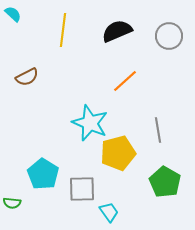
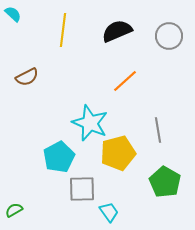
cyan pentagon: moved 16 px right, 17 px up; rotated 12 degrees clockwise
green semicircle: moved 2 px right, 7 px down; rotated 144 degrees clockwise
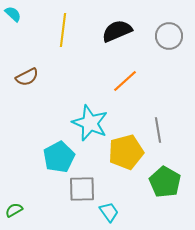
yellow pentagon: moved 8 px right, 1 px up
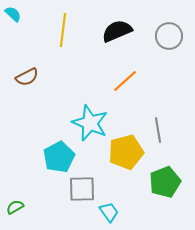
green pentagon: rotated 20 degrees clockwise
green semicircle: moved 1 px right, 3 px up
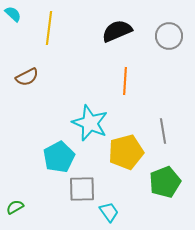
yellow line: moved 14 px left, 2 px up
orange line: rotated 44 degrees counterclockwise
gray line: moved 5 px right, 1 px down
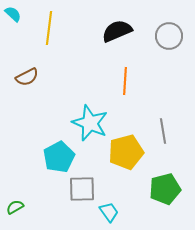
green pentagon: moved 7 px down; rotated 8 degrees clockwise
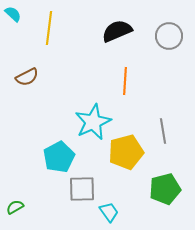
cyan star: moved 3 px right, 1 px up; rotated 24 degrees clockwise
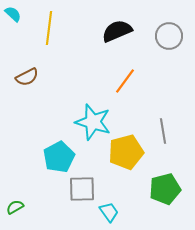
orange line: rotated 32 degrees clockwise
cyan star: rotated 30 degrees counterclockwise
